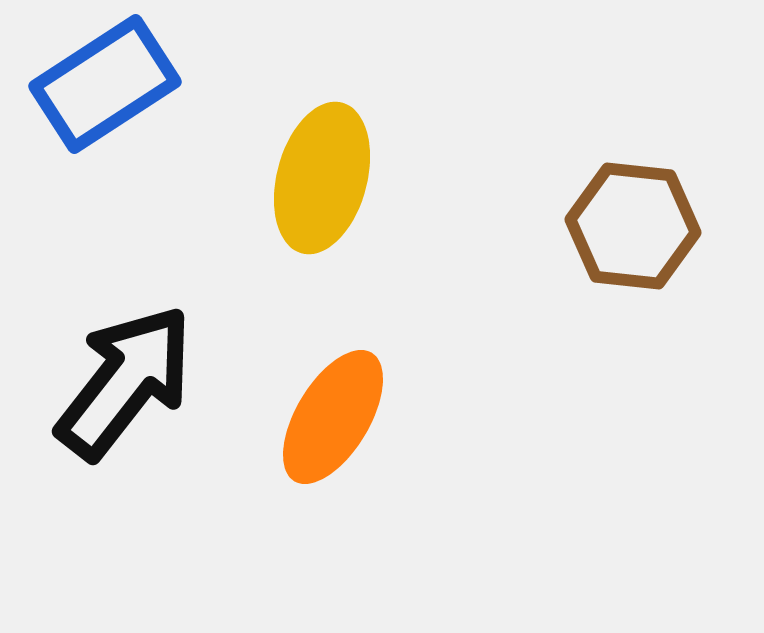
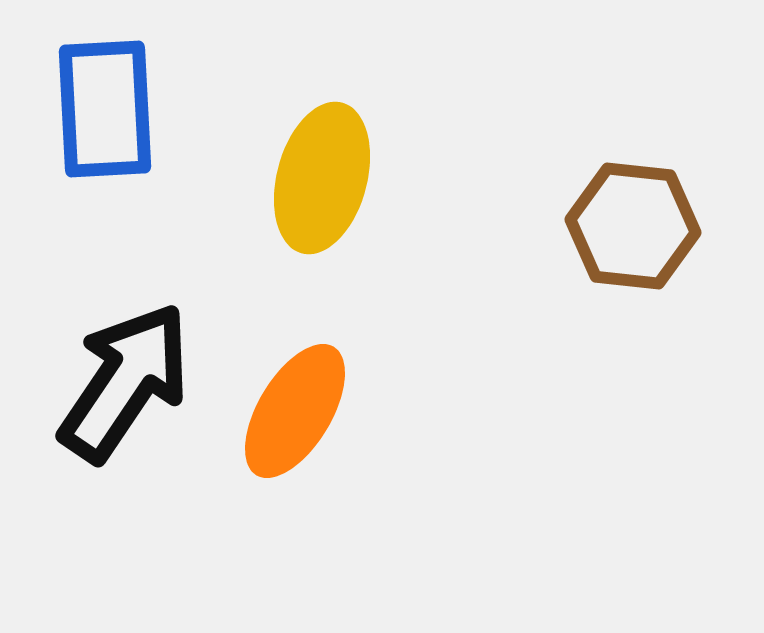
blue rectangle: moved 25 px down; rotated 60 degrees counterclockwise
black arrow: rotated 4 degrees counterclockwise
orange ellipse: moved 38 px left, 6 px up
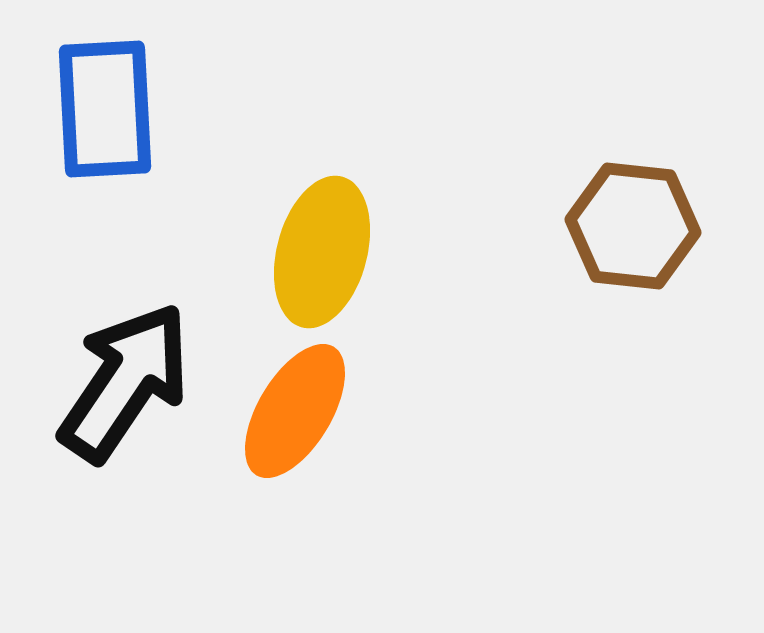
yellow ellipse: moved 74 px down
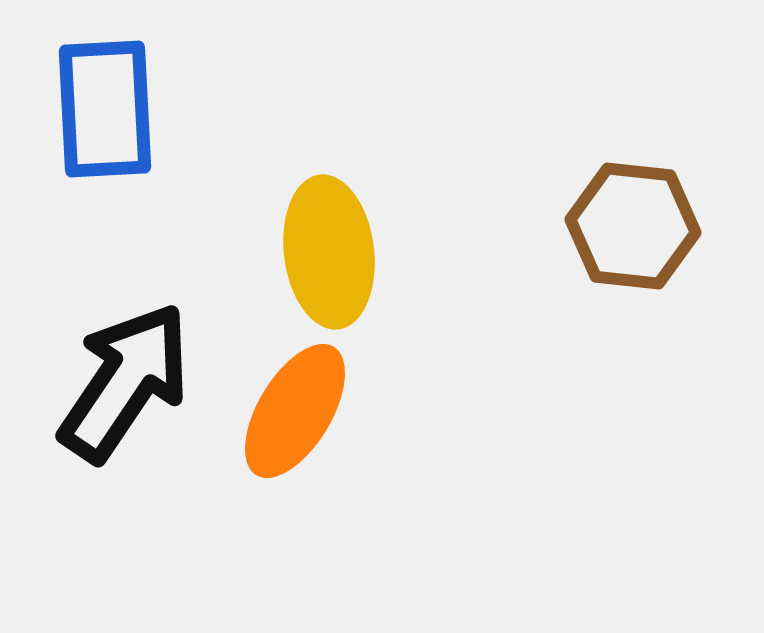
yellow ellipse: moved 7 px right; rotated 22 degrees counterclockwise
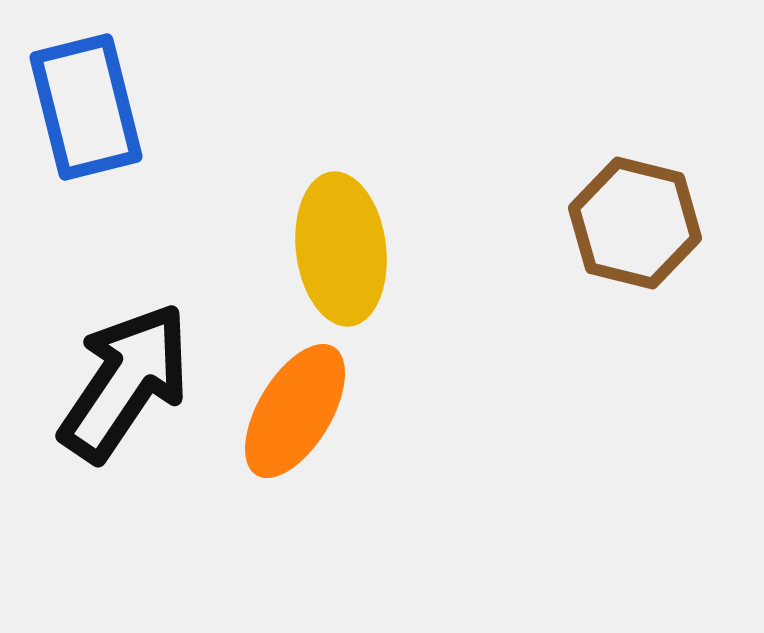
blue rectangle: moved 19 px left, 2 px up; rotated 11 degrees counterclockwise
brown hexagon: moved 2 px right, 3 px up; rotated 8 degrees clockwise
yellow ellipse: moved 12 px right, 3 px up
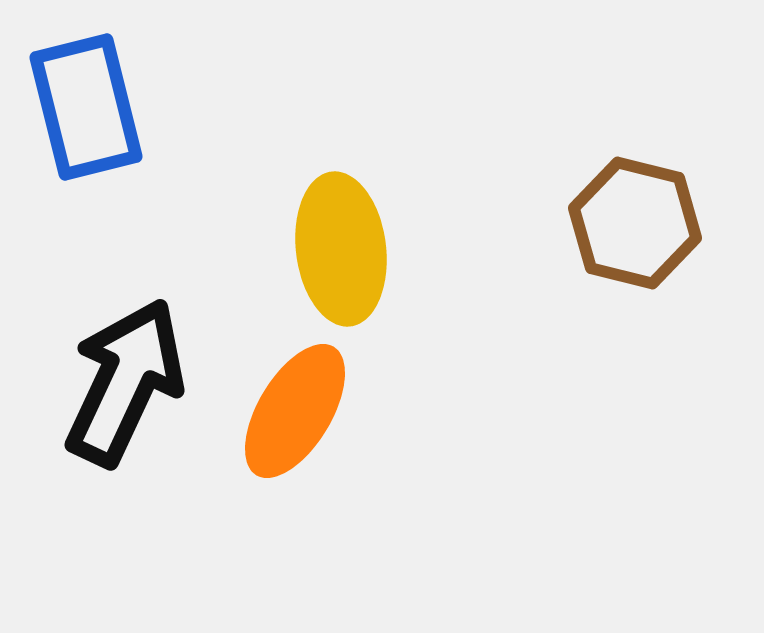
black arrow: rotated 9 degrees counterclockwise
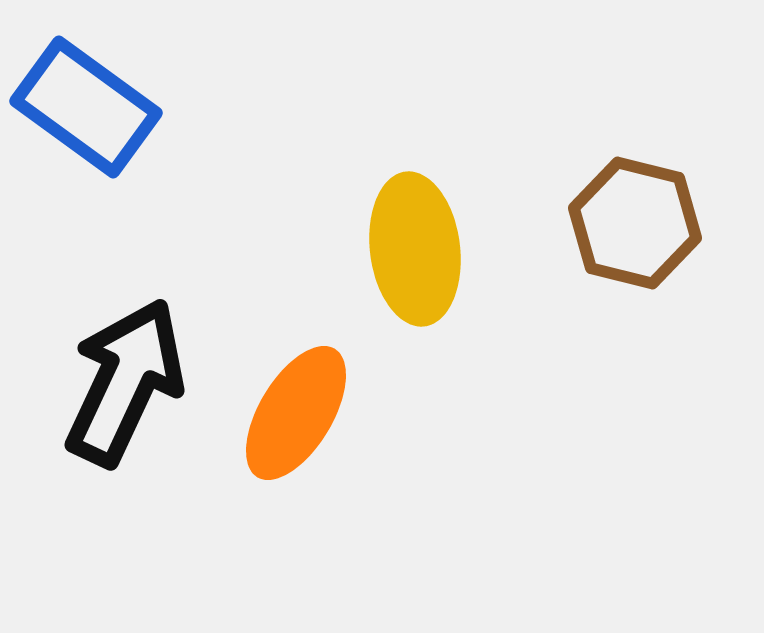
blue rectangle: rotated 40 degrees counterclockwise
yellow ellipse: moved 74 px right
orange ellipse: moved 1 px right, 2 px down
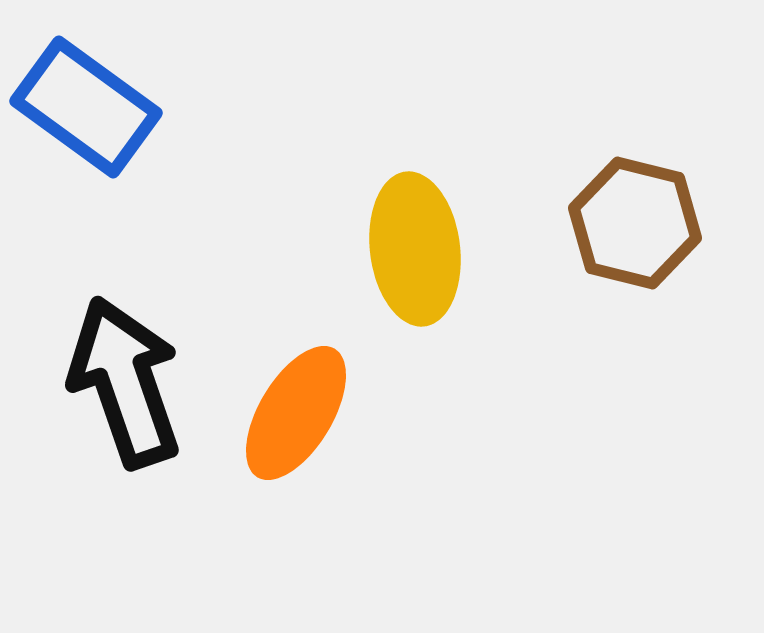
black arrow: rotated 44 degrees counterclockwise
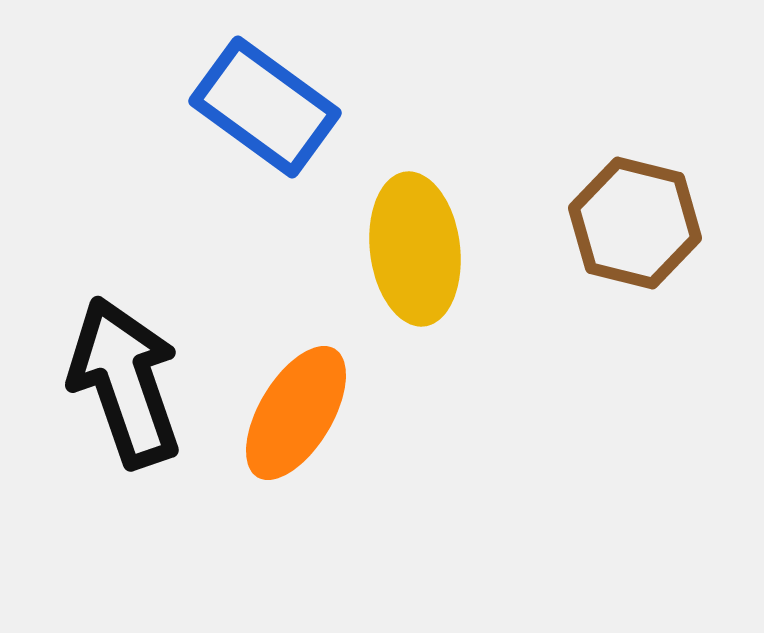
blue rectangle: moved 179 px right
